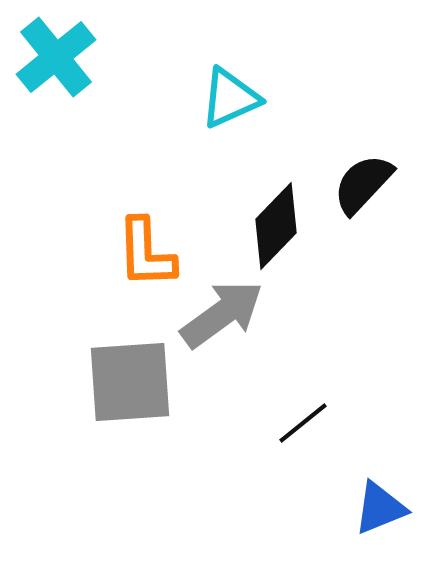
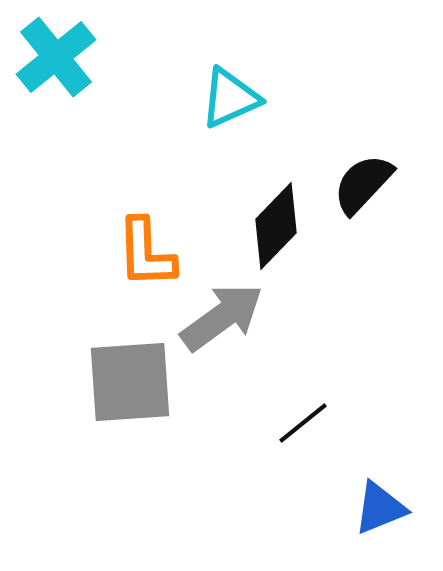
gray arrow: moved 3 px down
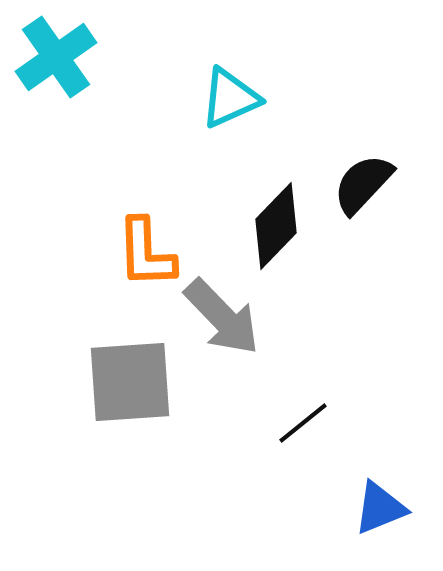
cyan cross: rotated 4 degrees clockwise
gray arrow: rotated 82 degrees clockwise
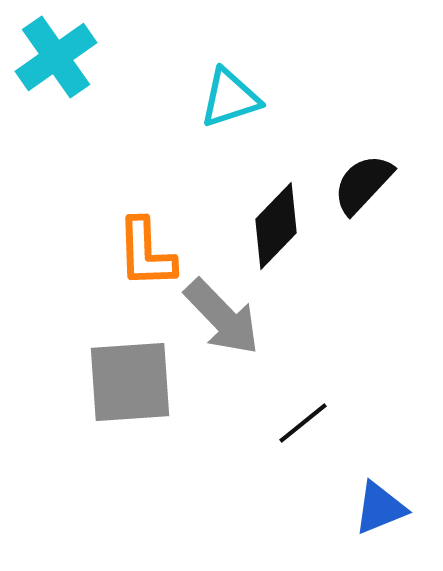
cyan triangle: rotated 6 degrees clockwise
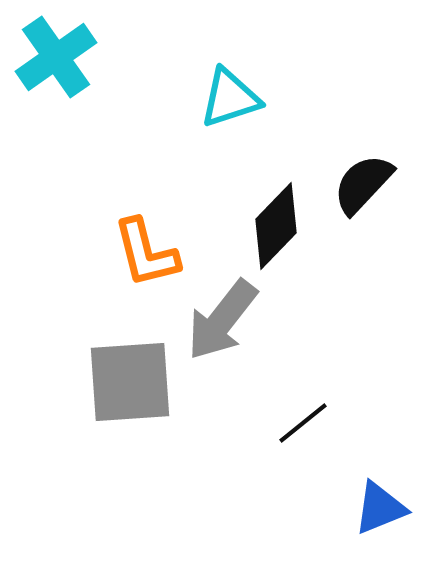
orange L-shape: rotated 12 degrees counterclockwise
gray arrow: moved 3 px down; rotated 82 degrees clockwise
